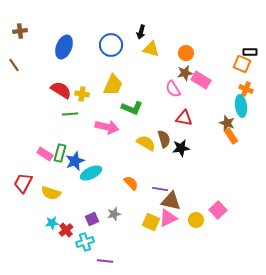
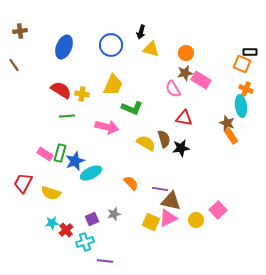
green line at (70, 114): moved 3 px left, 2 px down
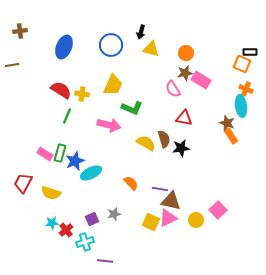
brown line at (14, 65): moved 2 px left; rotated 64 degrees counterclockwise
green line at (67, 116): rotated 63 degrees counterclockwise
pink arrow at (107, 127): moved 2 px right, 2 px up
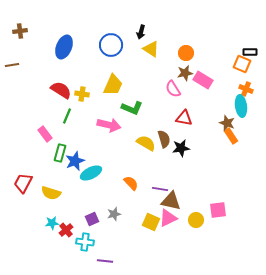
yellow triangle at (151, 49): rotated 18 degrees clockwise
pink rectangle at (201, 80): moved 2 px right
pink rectangle at (45, 154): moved 20 px up; rotated 21 degrees clockwise
pink square at (218, 210): rotated 36 degrees clockwise
cyan cross at (85, 242): rotated 24 degrees clockwise
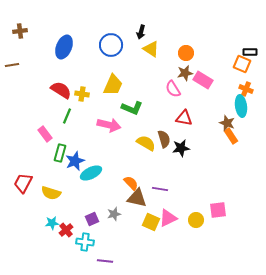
brown triangle at (171, 201): moved 34 px left, 3 px up
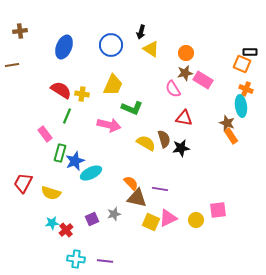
cyan cross at (85, 242): moved 9 px left, 17 px down
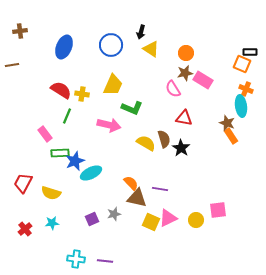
black star at (181, 148): rotated 30 degrees counterclockwise
green rectangle at (60, 153): rotated 72 degrees clockwise
red cross at (66, 230): moved 41 px left, 1 px up
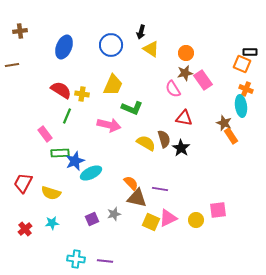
pink rectangle at (203, 80): rotated 24 degrees clockwise
brown star at (227, 123): moved 3 px left
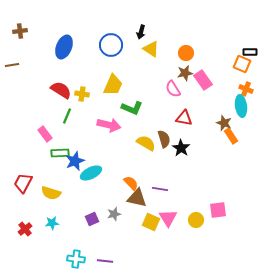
pink triangle at (168, 218): rotated 36 degrees counterclockwise
